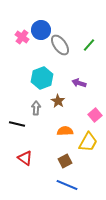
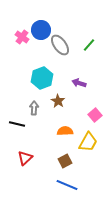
gray arrow: moved 2 px left
red triangle: rotated 42 degrees clockwise
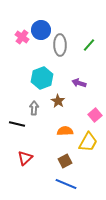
gray ellipse: rotated 35 degrees clockwise
blue line: moved 1 px left, 1 px up
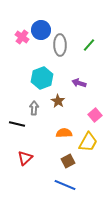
orange semicircle: moved 1 px left, 2 px down
brown square: moved 3 px right
blue line: moved 1 px left, 1 px down
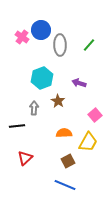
black line: moved 2 px down; rotated 21 degrees counterclockwise
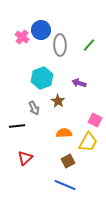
gray arrow: rotated 152 degrees clockwise
pink square: moved 5 px down; rotated 24 degrees counterclockwise
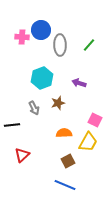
pink cross: rotated 32 degrees counterclockwise
brown star: moved 2 px down; rotated 24 degrees clockwise
black line: moved 5 px left, 1 px up
red triangle: moved 3 px left, 3 px up
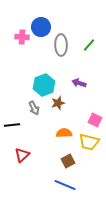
blue circle: moved 3 px up
gray ellipse: moved 1 px right
cyan hexagon: moved 2 px right, 7 px down
yellow trapezoid: moved 1 px right; rotated 75 degrees clockwise
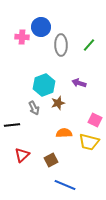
brown square: moved 17 px left, 1 px up
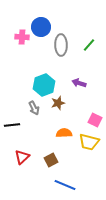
red triangle: moved 2 px down
